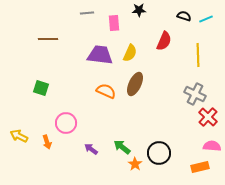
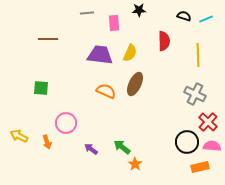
red semicircle: rotated 24 degrees counterclockwise
green square: rotated 14 degrees counterclockwise
red cross: moved 5 px down
black circle: moved 28 px right, 11 px up
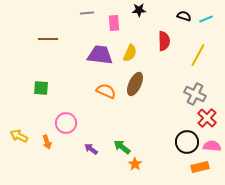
yellow line: rotated 30 degrees clockwise
red cross: moved 1 px left, 4 px up
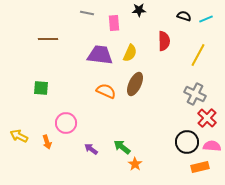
gray line: rotated 16 degrees clockwise
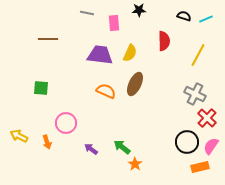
pink semicircle: moved 1 px left; rotated 60 degrees counterclockwise
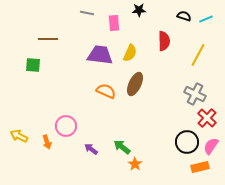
green square: moved 8 px left, 23 px up
pink circle: moved 3 px down
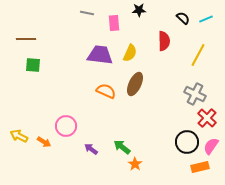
black semicircle: moved 1 px left, 2 px down; rotated 24 degrees clockwise
brown line: moved 22 px left
orange arrow: moved 3 px left; rotated 40 degrees counterclockwise
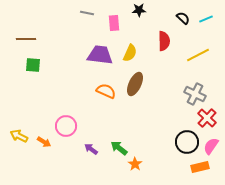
yellow line: rotated 35 degrees clockwise
green arrow: moved 3 px left, 1 px down
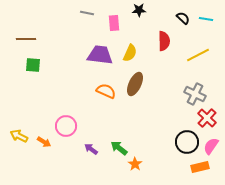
cyan line: rotated 32 degrees clockwise
